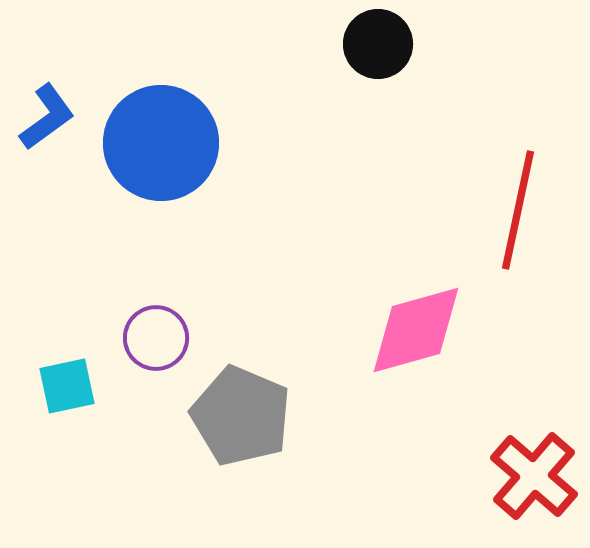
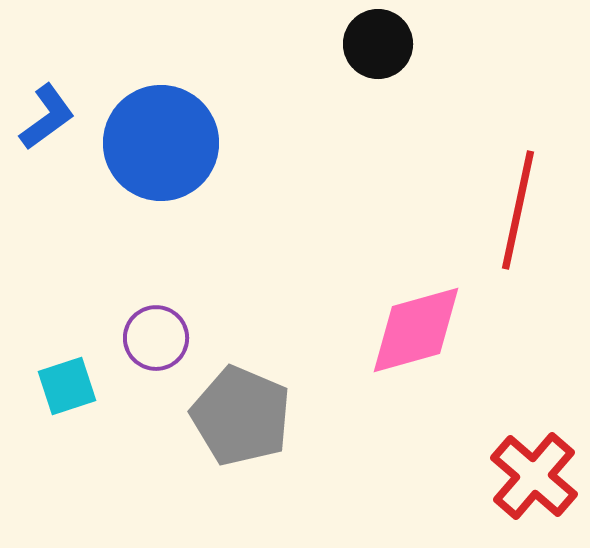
cyan square: rotated 6 degrees counterclockwise
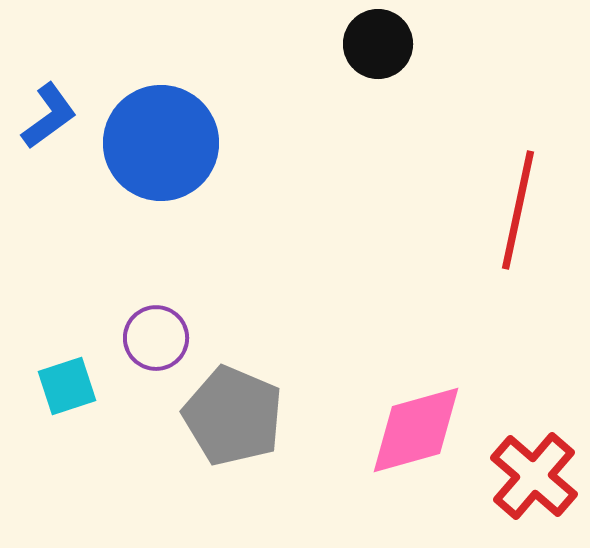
blue L-shape: moved 2 px right, 1 px up
pink diamond: moved 100 px down
gray pentagon: moved 8 px left
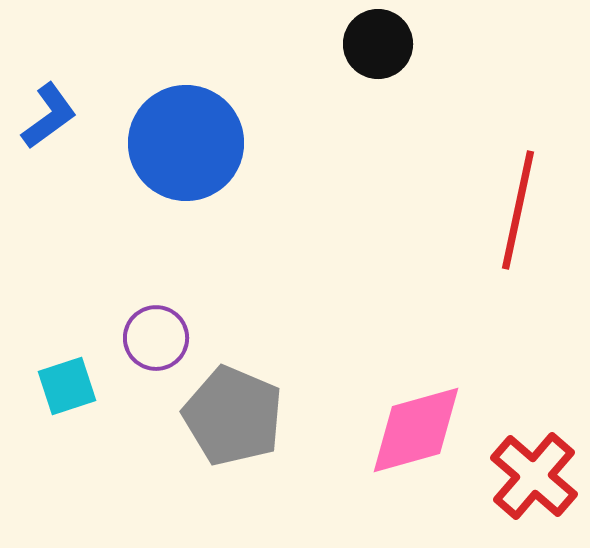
blue circle: moved 25 px right
